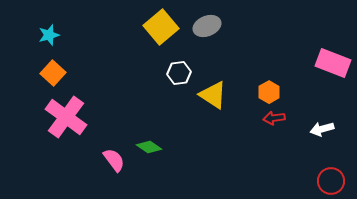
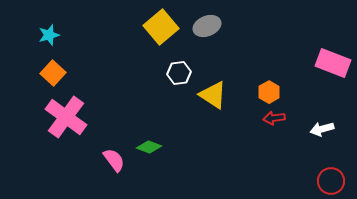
green diamond: rotated 15 degrees counterclockwise
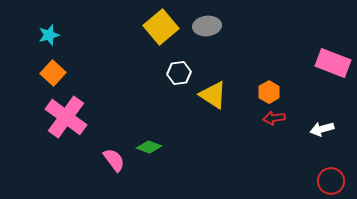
gray ellipse: rotated 16 degrees clockwise
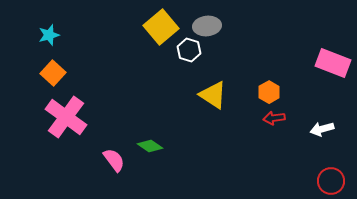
white hexagon: moved 10 px right, 23 px up; rotated 25 degrees clockwise
green diamond: moved 1 px right, 1 px up; rotated 15 degrees clockwise
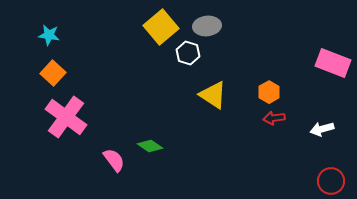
cyan star: rotated 25 degrees clockwise
white hexagon: moved 1 px left, 3 px down
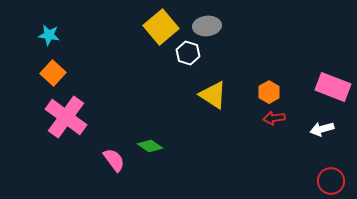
pink rectangle: moved 24 px down
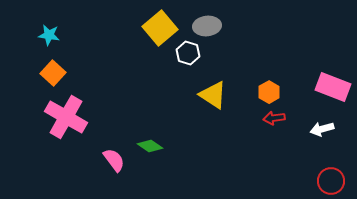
yellow square: moved 1 px left, 1 px down
pink cross: rotated 6 degrees counterclockwise
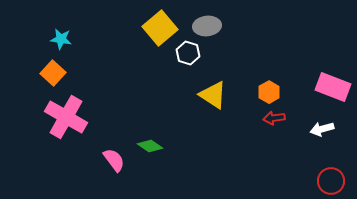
cyan star: moved 12 px right, 4 px down
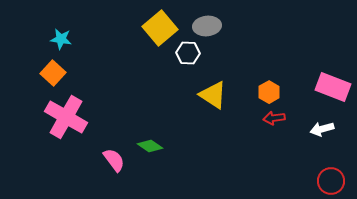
white hexagon: rotated 15 degrees counterclockwise
